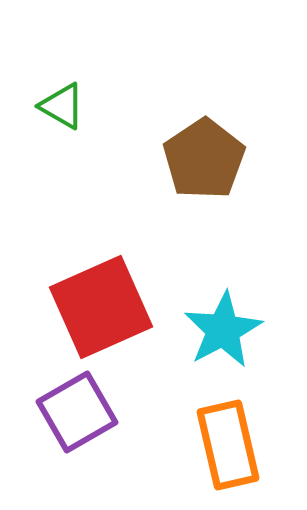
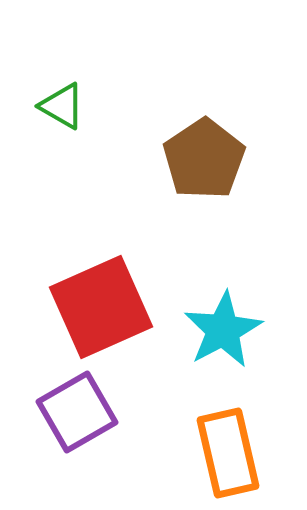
orange rectangle: moved 8 px down
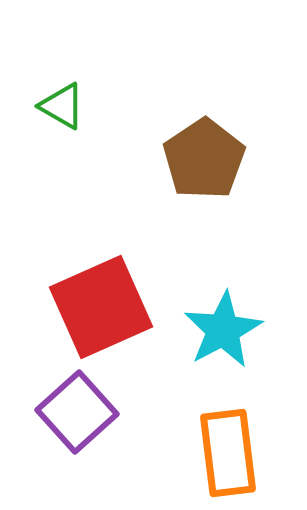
purple square: rotated 12 degrees counterclockwise
orange rectangle: rotated 6 degrees clockwise
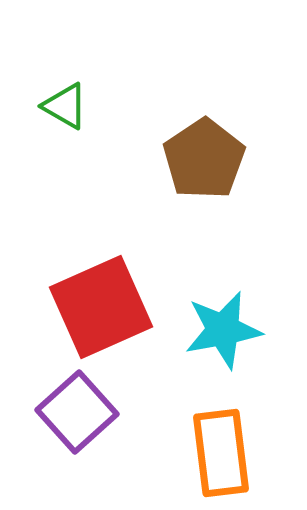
green triangle: moved 3 px right
cyan star: rotated 18 degrees clockwise
orange rectangle: moved 7 px left
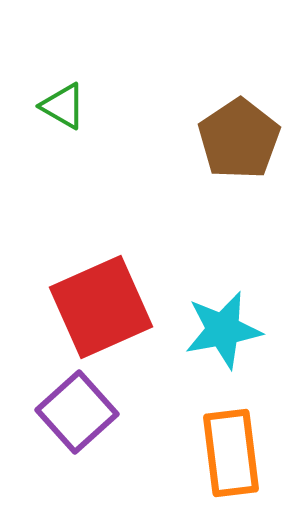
green triangle: moved 2 px left
brown pentagon: moved 35 px right, 20 px up
orange rectangle: moved 10 px right
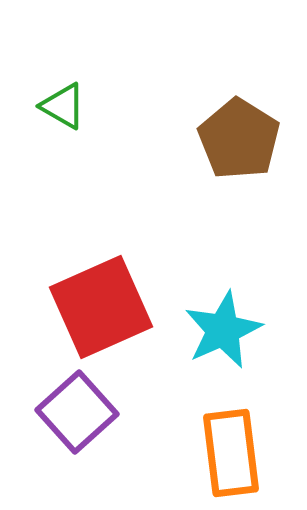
brown pentagon: rotated 6 degrees counterclockwise
cyan star: rotated 14 degrees counterclockwise
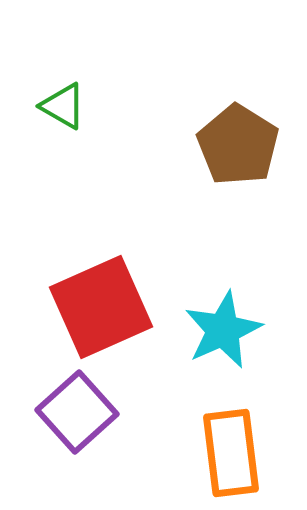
brown pentagon: moved 1 px left, 6 px down
